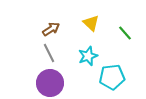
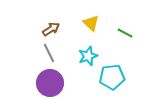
green line: rotated 21 degrees counterclockwise
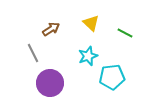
gray line: moved 16 px left
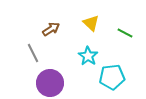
cyan star: rotated 18 degrees counterclockwise
